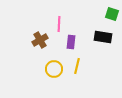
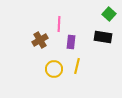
green square: moved 3 px left; rotated 24 degrees clockwise
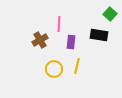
green square: moved 1 px right
black rectangle: moved 4 px left, 2 px up
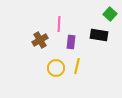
yellow circle: moved 2 px right, 1 px up
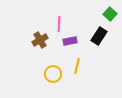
black rectangle: moved 1 px down; rotated 66 degrees counterclockwise
purple rectangle: moved 1 px left, 1 px up; rotated 72 degrees clockwise
yellow circle: moved 3 px left, 6 px down
